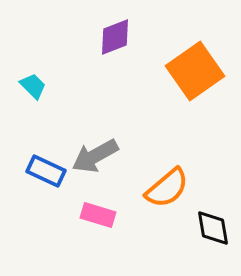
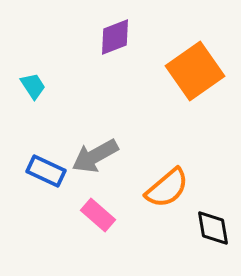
cyan trapezoid: rotated 12 degrees clockwise
pink rectangle: rotated 24 degrees clockwise
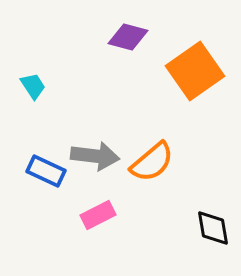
purple diamond: moved 13 px right; rotated 36 degrees clockwise
gray arrow: rotated 144 degrees counterclockwise
orange semicircle: moved 15 px left, 26 px up
pink rectangle: rotated 68 degrees counterclockwise
